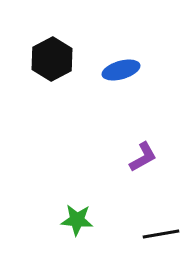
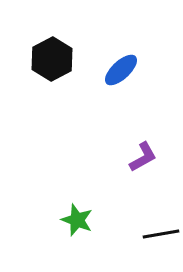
blue ellipse: rotated 27 degrees counterclockwise
green star: rotated 16 degrees clockwise
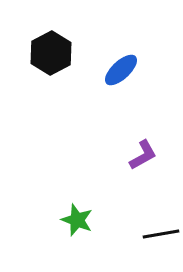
black hexagon: moved 1 px left, 6 px up
purple L-shape: moved 2 px up
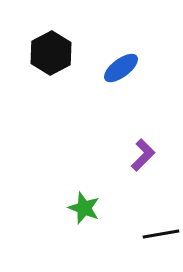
blue ellipse: moved 2 px up; rotated 6 degrees clockwise
purple L-shape: rotated 16 degrees counterclockwise
green star: moved 7 px right, 12 px up
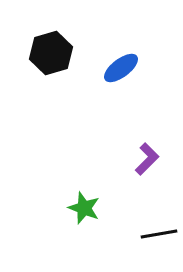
black hexagon: rotated 12 degrees clockwise
purple L-shape: moved 4 px right, 4 px down
black line: moved 2 px left
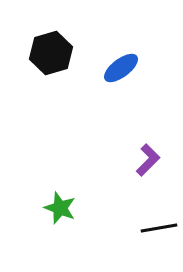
purple L-shape: moved 1 px right, 1 px down
green star: moved 24 px left
black line: moved 6 px up
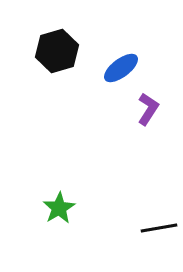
black hexagon: moved 6 px right, 2 px up
purple L-shape: moved 51 px up; rotated 12 degrees counterclockwise
green star: moved 1 px left; rotated 20 degrees clockwise
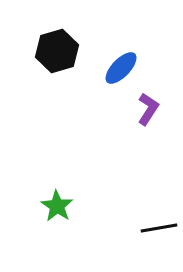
blue ellipse: rotated 9 degrees counterclockwise
green star: moved 2 px left, 2 px up; rotated 8 degrees counterclockwise
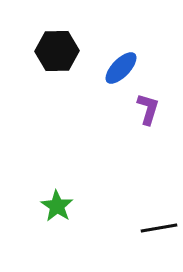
black hexagon: rotated 15 degrees clockwise
purple L-shape: rotated 16 degrees counterclockwise
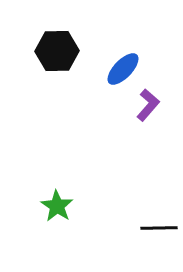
blue ellipse: moved 2 px right, 1 px down
purple L-shape: moved 4 px up; rotated 24 degrees clockwise
black line: rotated 9 degrees clockwise
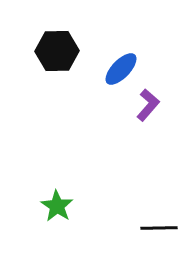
blue ellipse: moved 2 px left
